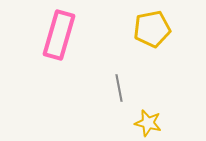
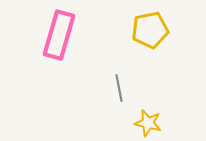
yellow pentagon: moved 2 px left, 1 px down
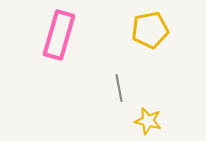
yellow star: moved 2 px up
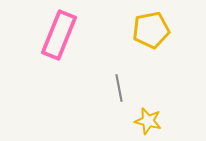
yellow pentagon: moved 1 px right
pink rectangle: rotated 6 degrees clockwise
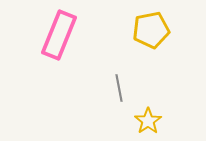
yellow star: rotated 24 degrees clockwise
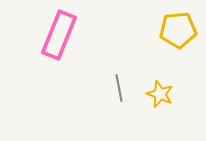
yellow pentagon: moved 27 px right; rotated 6 degrees clockwise
yellow star: moved 12 px right, 27 px up; rotated 16 degrees counterclockwise
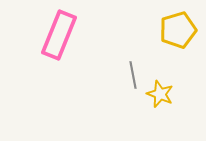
yellow pentagon: rotated 12 degrees counterclockwise
gray line: moved 14 px right, 13 px up
